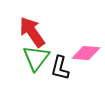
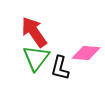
red arrow: moved 2 px right
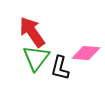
red arrow: moved 2 px left
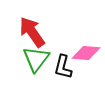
green triangle: moved 1 px down
black L-shape: moved 3 px right, 1 px up
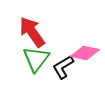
pink diamond: moved 1 px left; rotated 8 degrees clockwise
black L-shape: rotated 45 degrees clockwise
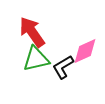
pink diamond: moved 2 px up; rotated 36 degrees counterclockwise
green triangle: rotated 40 degrees clockwise
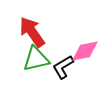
pink diamond: rotated 12 degrees clockwise
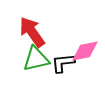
black L-shape: moved 4 px up; rotated 25 degrees clockwise
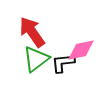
pink diamond: moved 4 px left, 1 px up
green triangle: rotated 24 degrees counterclockwise
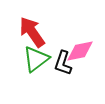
pink diamond: moved 1 px left, 1 px down
black L-shape: rotated 65 degrees counterclockwise
